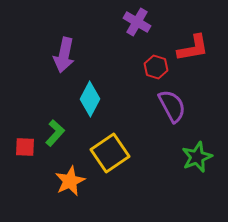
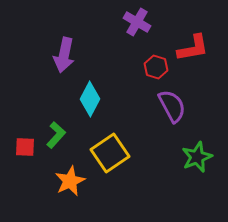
green L-shape: moved 1 px right, 2 px down
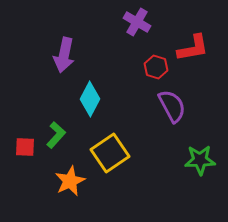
green star: moved 3 px right, 3 px down; rotated 20 degrees clockwise
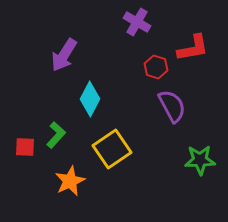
purple arrow: rotated 20 degrees clockwise
yellow square: moved 2 px right, 4 px up
